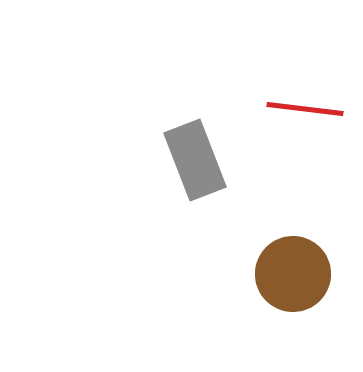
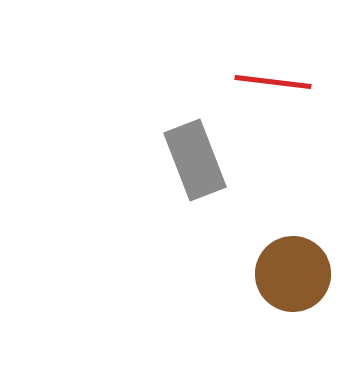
red line: moved 32 px left, 27 px up
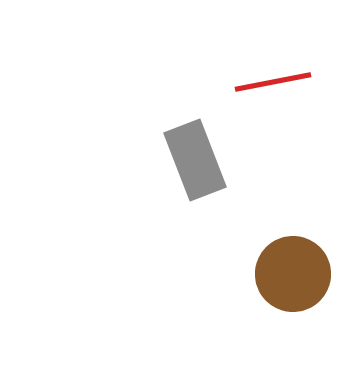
red line: rotated 18 degrees counterclockwise
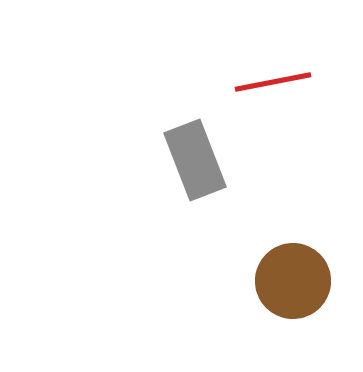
brown circle: moved 7 px down
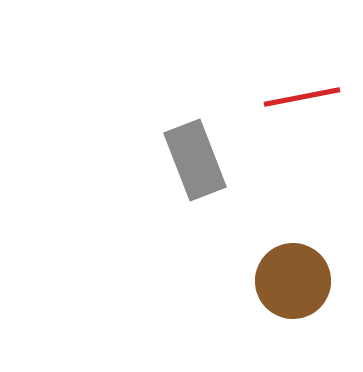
red line: moved 29 px right, 15 px down
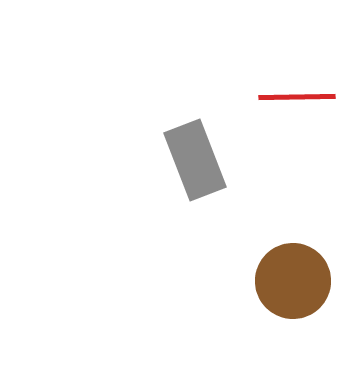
red line: moved 5 px left; rotated 10 degrees clockwise
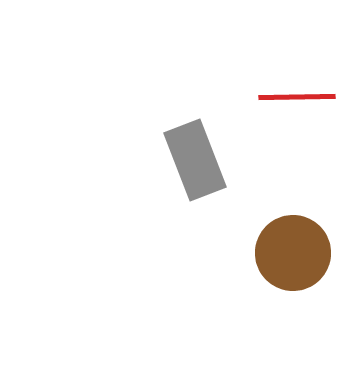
brown circle: moved 28 px up
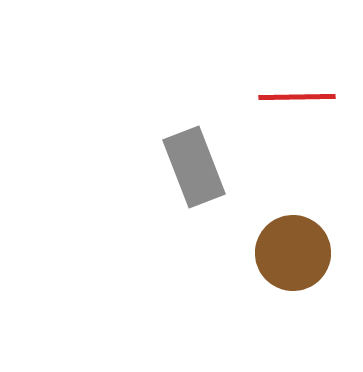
gray rectangle: moved 1 px left, 7 px down
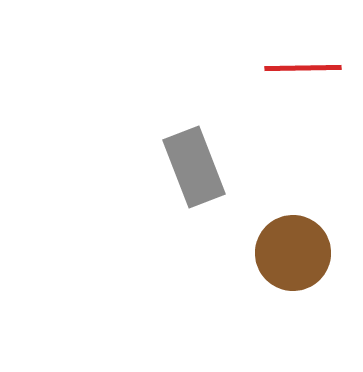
red line: moved 6 px right, 29 px up
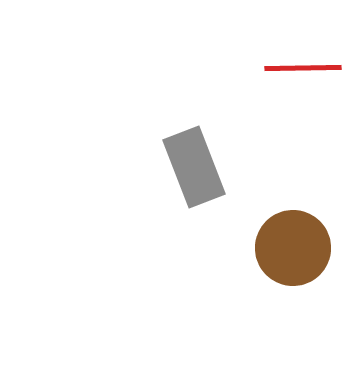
brown circle: moved 5 px up
